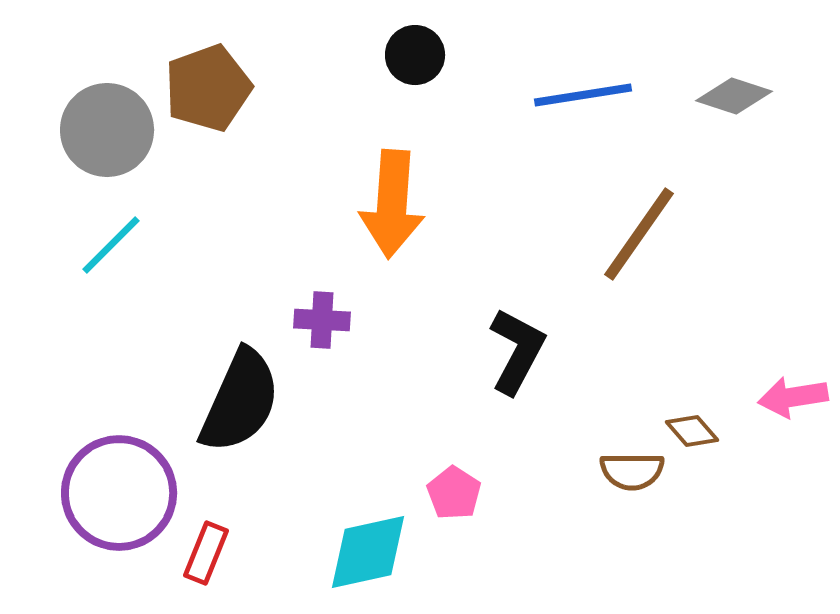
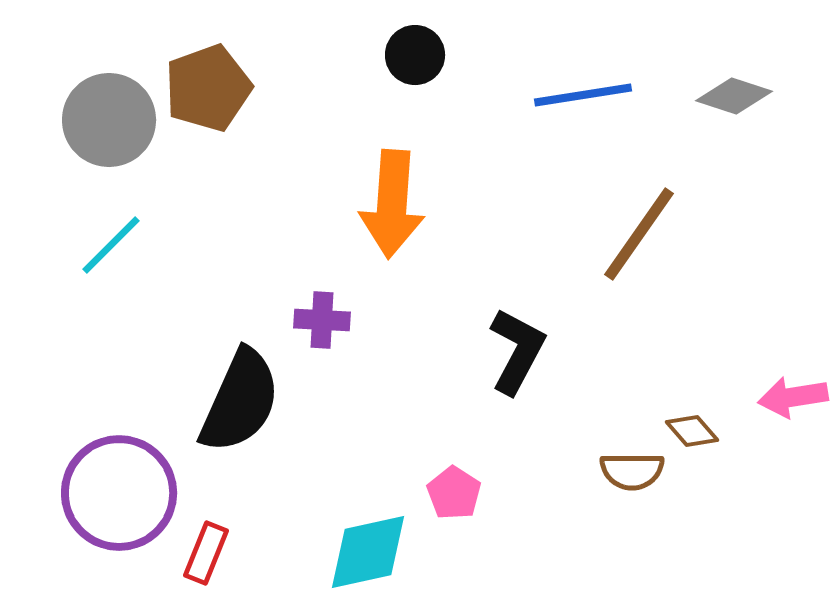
gray circle: moved 2 px right, 10 px up
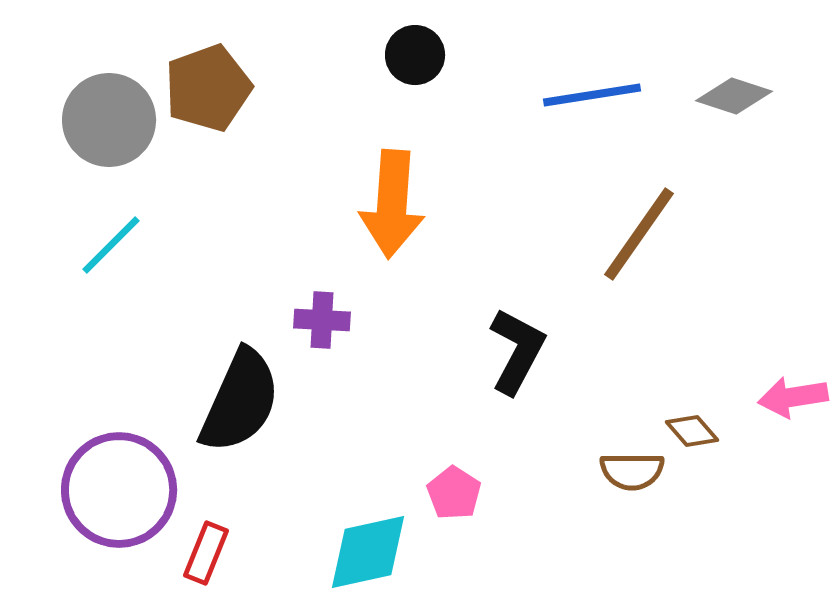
blue line: moved 9 px right
purple circle: moved 3 px up
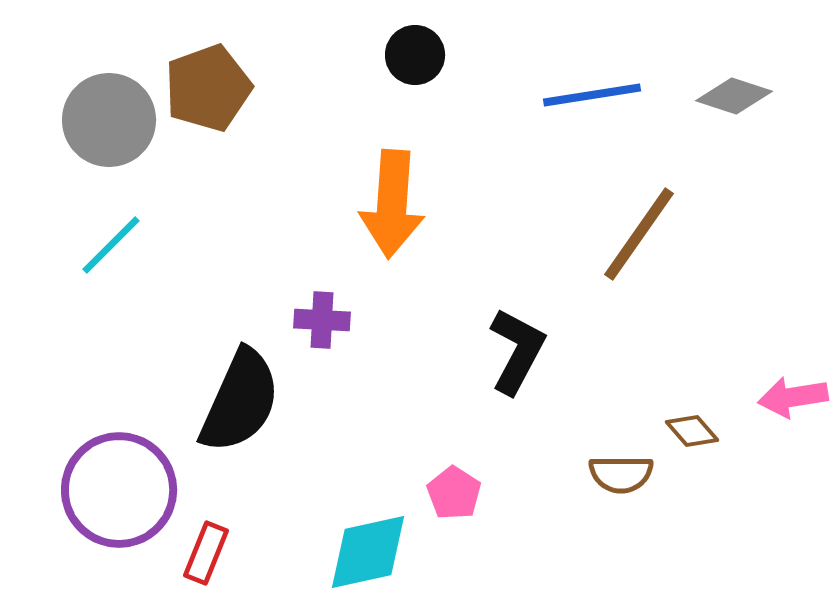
brown semicircle: moved 11 px left, 3 px down
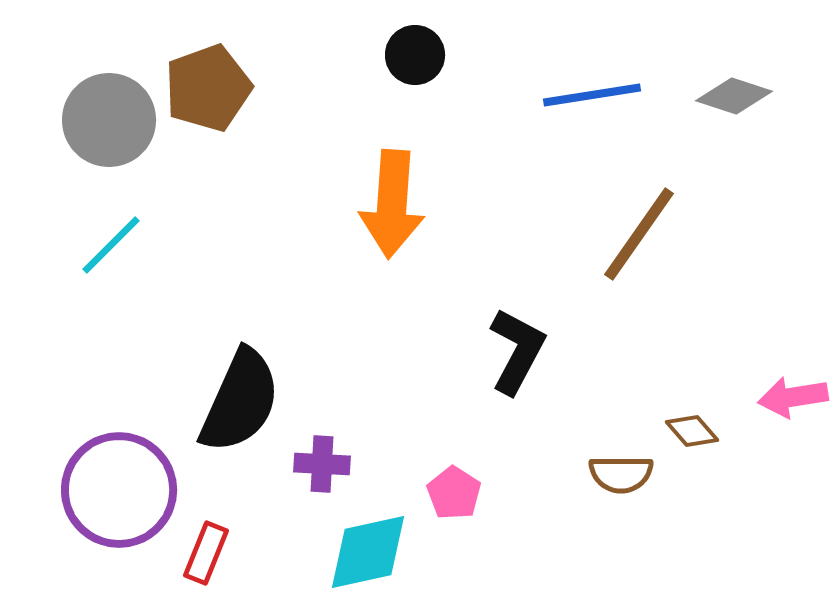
purple cross: moved 144 px down
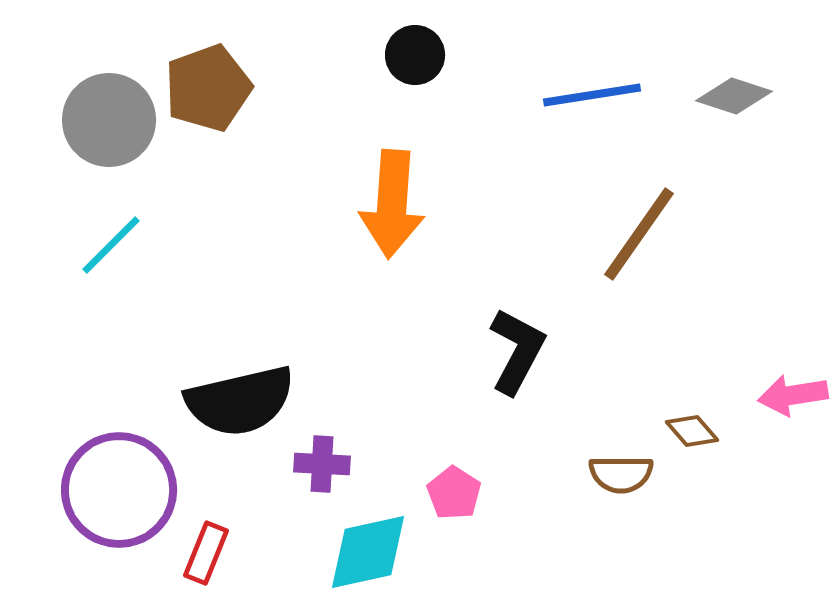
pink arrow: moved 2 px up
black semicircle: rotated 53 degrees clockwise
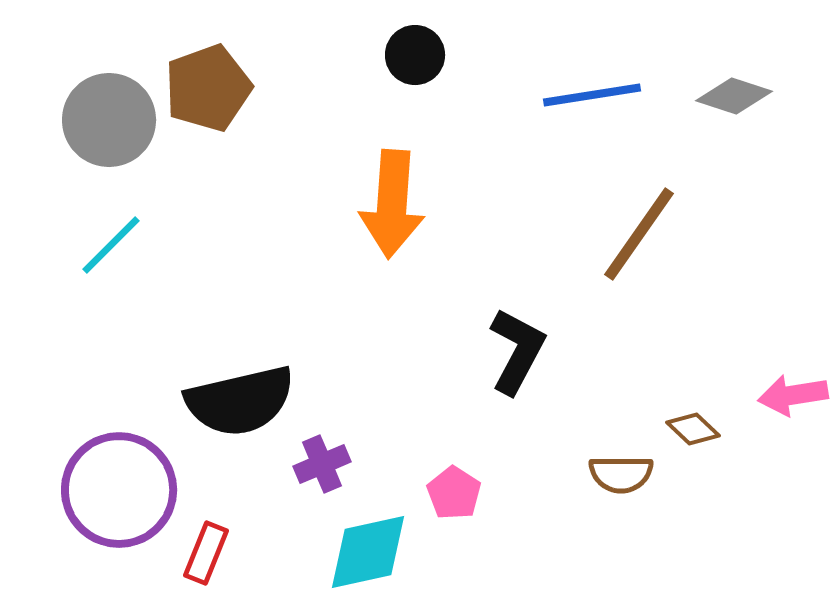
brown diamond: moved 1 px right, 2 px up; rotated 6 degrees counterclockwise
purple cross: rotated 26 degrees counterclockwise
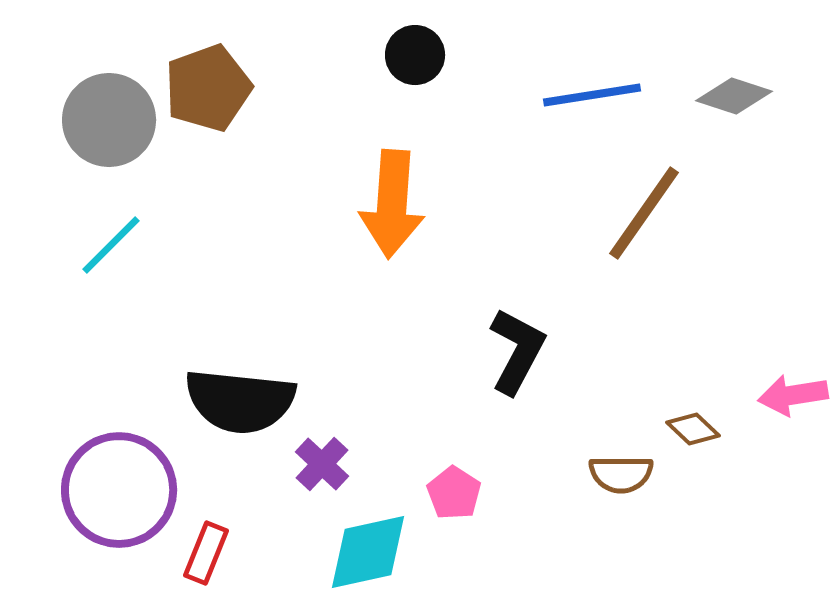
brown line: moved 5 px right, 21 px up
black semicircle: rotated 19 degrees clockwise
purple cross: rotated 24 degrees counterclockwise
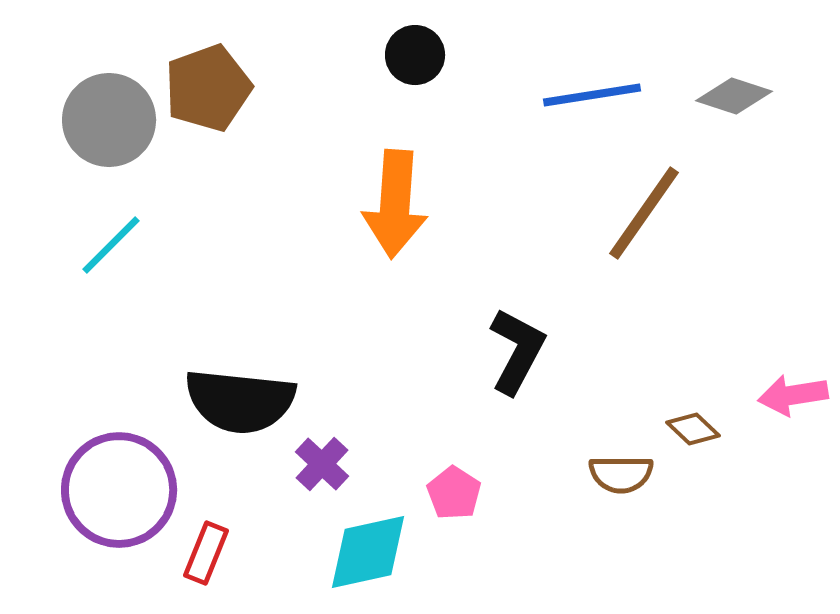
orange arrow: moved 3 px right
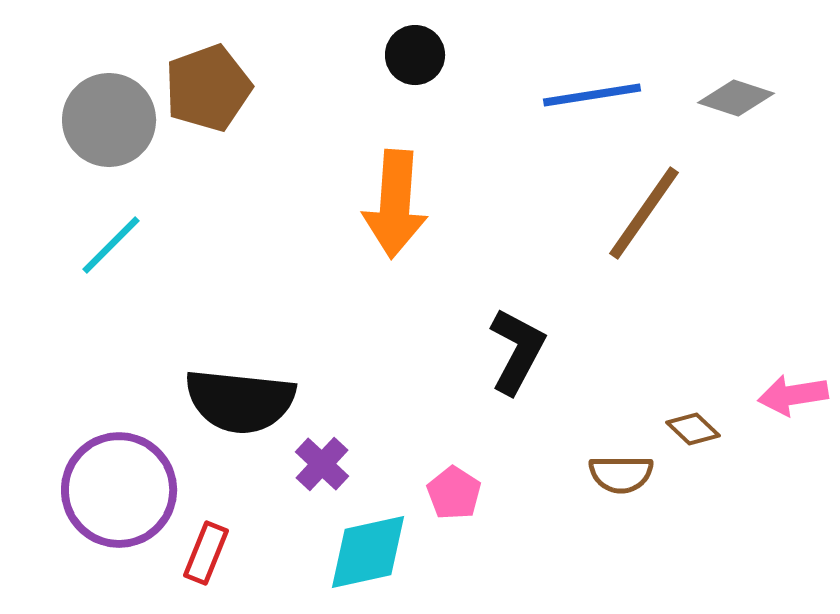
gray diamond: moved 2 px right, 2 px down
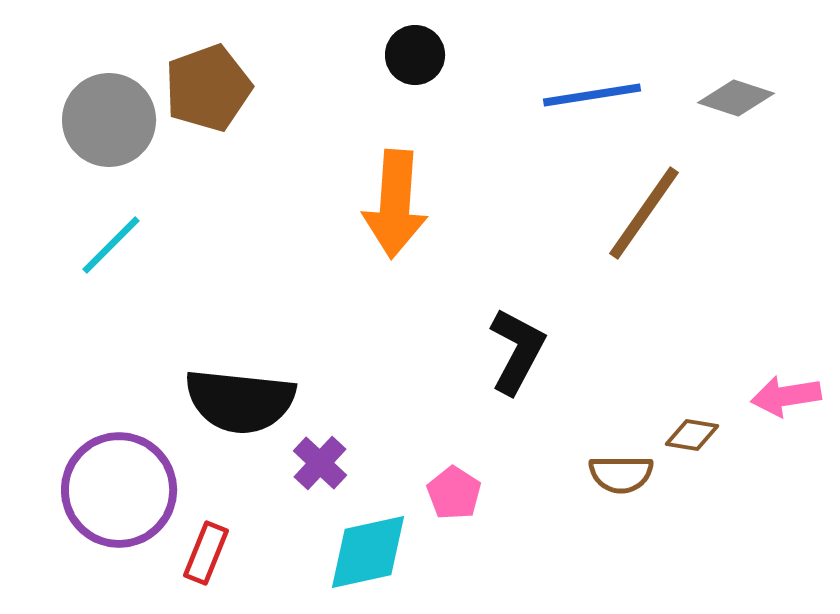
pink arrow: moved 7 px left, 1 px down
brown diamond: moved 1 px left, 6 px down; rotated 34 degrees counterclockwise
purple cross: moved 2 px left, 1 px up
